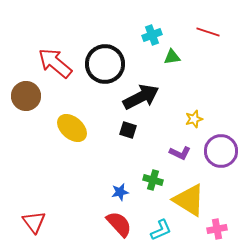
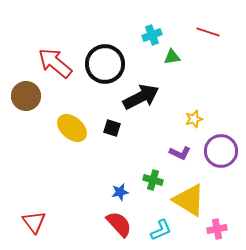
black square: moved 16 px left, 2 px up
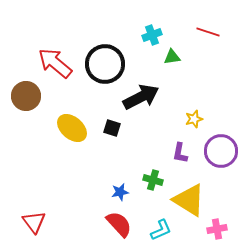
purple L-shape: rotated 75 degrees clockwise
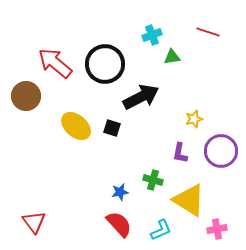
yellow ellipse: moved 4 px right, 2 px up
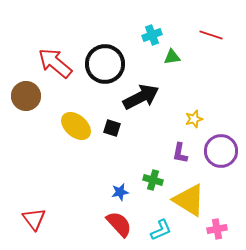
red line: moved 3 px right, 3 px down
red triangle: moved 3 px up
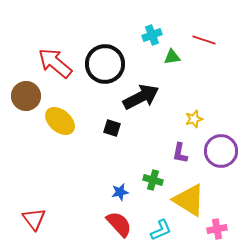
red line: moved 7 px left, 5 px down
yellow ellipse: moved 16 px left, 5 px up
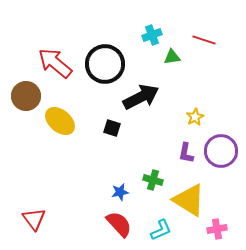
yellow star: moved 1 px right, 2 px up; rotated 12 degrees counterclockwise
purple L-shape: moved 6 px right
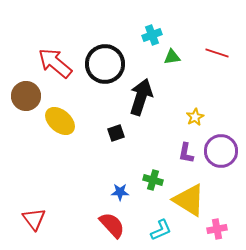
red line: moved 13 px right, 13 px down
black arrow: rotated 45 degrees counterclockwise
black square: moved 4 px right, 5 px down; rotated 36 degrees counterclockwise
blue star: rotated 12 degrees clockwise
red semicircle: moved 7 px left, 1 px down
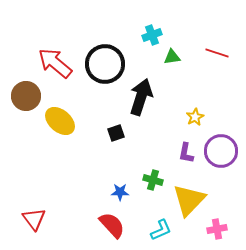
yellow triangle: rotated 42 degrees clockwise
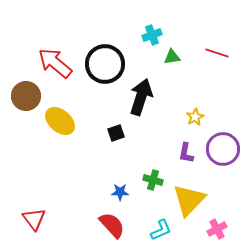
purple circle: moved 2 px right, 2 px up
pink cross: rotated 18 degrees counterclockwise
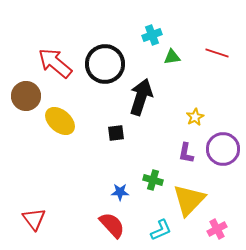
black square: rotated 12 degrees clockwise
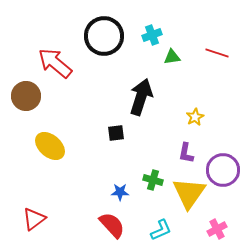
black circle: moved 1 px left, 28 px up
yellow ellipse: moved 10 px left, 25 px down
purple circle: moved 21 px down
yellow triangle: moved 7 px up; rotated 9 degrees counterclockwise
red triangle: rotated 30 degrees clockwise
